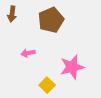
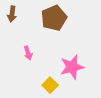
brown pentagon: moved 3 px right, 2 px up
pink arrow: rotated 96 degrees counterclockwise
yellow square: moved 3 px right
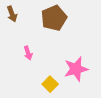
brown arrow: rotated 28 degrees counterclockwise
pink star: moved 4 px right, 2 px down
yellow square: moved 1 px up
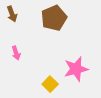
pink arrow: moved 12 px left
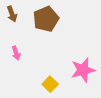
brown pentagon: moved 8 px left, 1 px down
pink star: moved 7 px right, 1 px down
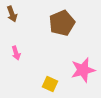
brown pentagon: moved 16 px right, 4 px down
yellow square: rotated 21 degrees counterclockwise
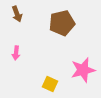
brown arrow: moved 5 px right
brown pentagon: rotated 10 degrees clockwise
pink arrow: rotated 24 degrees clockwise
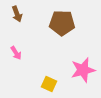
brown pentagon: rotated 15 degrees clockwise
pink arrow: rotated 40 degrees counterclockwise
yellow square: moved 1 px left
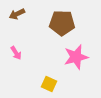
brown arrow: rotated 84 degrees clockwise
pink star: moved 7 px left, 13 px up
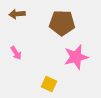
brown arrow: rotated 21 degrees clockwise
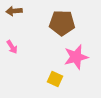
brown arrow: moved 3 px left, 3 px up
pink arrow: moved 4 px left, 6 px up
yellow square: moved 6 px right, 5 px up
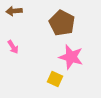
brown pentagon: rotated 25 degrees clockwise
pink arrow: moved 1 px right
pink star: moved 5 px left; rotated 30 degrees clockwise
